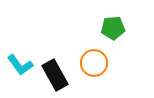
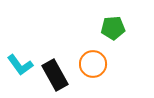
orange circle: moved 1 px left, 1 px down
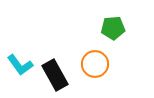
orange circle: moved 2 px right
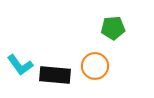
orange circle: moved 2 px down
black rectangle: rotated 56 degrees counterclockwise
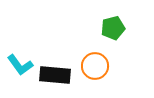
green pentagon: rotated 10 degrees counterclockwise
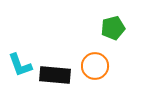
cyan L-shape: rotated 16 degrees clockwise
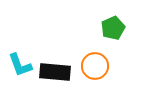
green pentagon: rotated 10 degrees counterclockwise
black rectangle: moved 3 px up
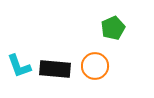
cyan L-shape: moved 1 px left, 1 px down
black rectangle: moved 3 px up
